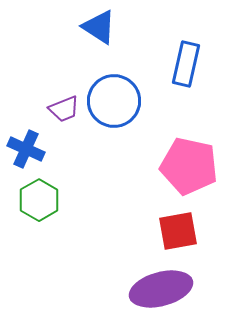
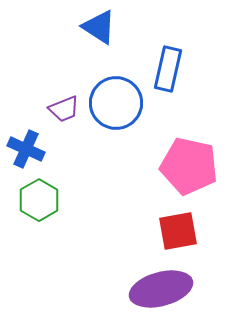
blue rectangle: moved 18 px left, 5 px down
blue circle: moved 2 px right, 2 px down
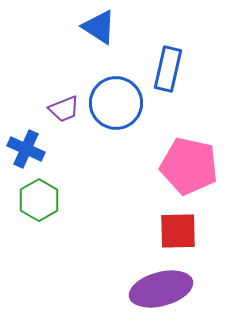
red square: rotated 9 degrees clockwise
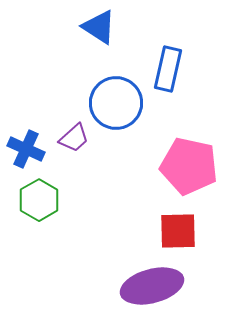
purple trapezoid: moved 10 px right, 29 px down; rotated 20 degrees counterclockwise
purple ellipse: moved 9 px left, 3 px up
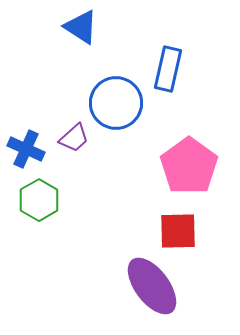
blue triangle: moved 18 px left
pink pentagon: rotated 24 degrees clockwise
purple ellipse: rotated 68 degrees clockwise
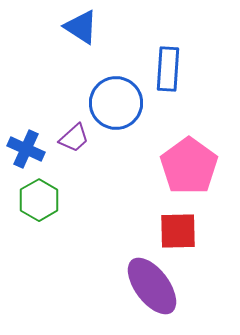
blue rectangle: rotated 9 degrees counterclockwise
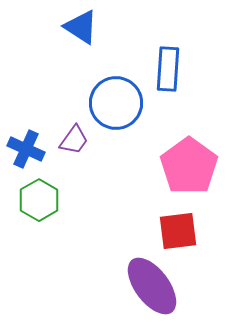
purple trapezoid: moved 2 px down; rotated 12 degrees counterclockwise
red square: rotated 6 degrees counterclockwise
